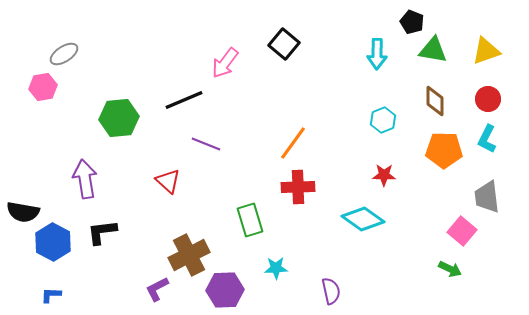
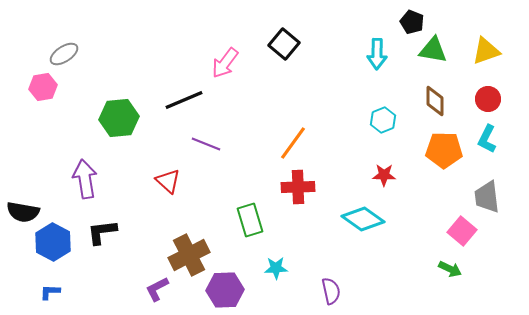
blue L-shape: moved 1 px left, 3 px up
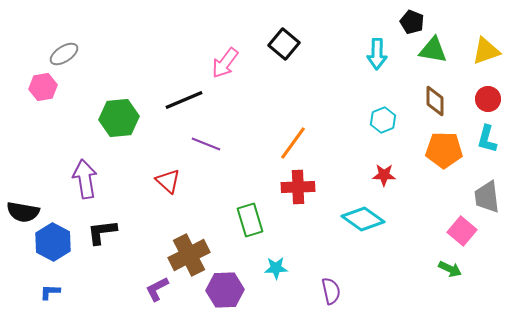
cyan L-shape: rotated 12 degrees counterclockwise
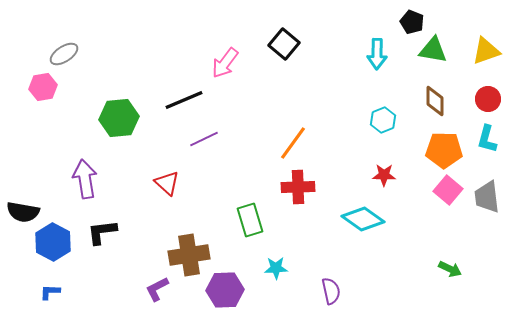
purple line: moved 2 px left, 5 px up; rotated 48 degrees counterclockwise
red triangle: moved 1 px left, 2 px down
pink square: moved 14 px left, 41 px up
brown cross: rotated 18 degrees clockwise
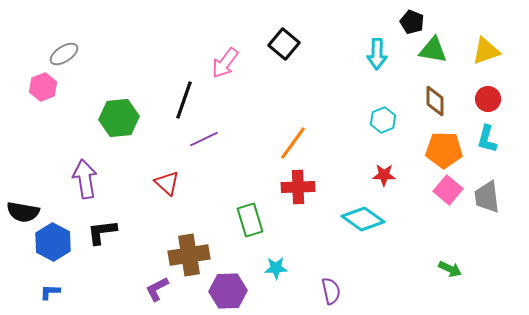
pink hexagon: rotated 12 degrees counterclockwise
black line: rotated 48 degrees counterclockwise
purple hexagon: moved 3 px right, 1 px down
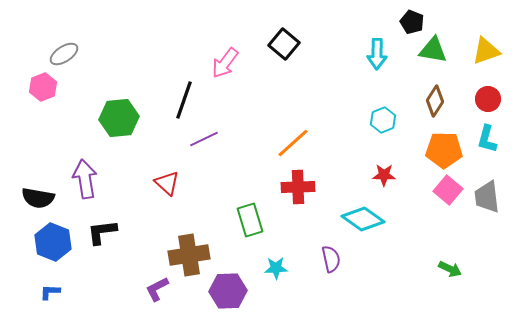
brown diamond: rotated 32 degrees clockwise
orange line: rotated 12 degrees clockwise
black semicircle: moved 15 px right, 14 px up
blue hexagon: rotated 6 degrees counterclockwise
purple semicircle: moved 32 px up
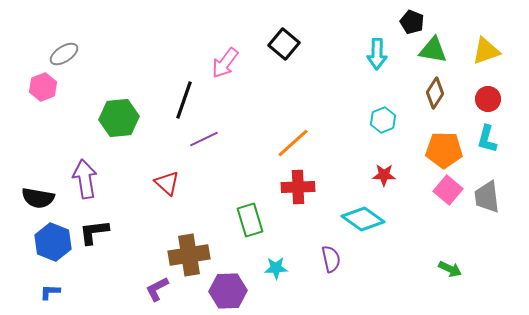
brown diamond: moved 8 px up
black L-shape: moved 8 px left
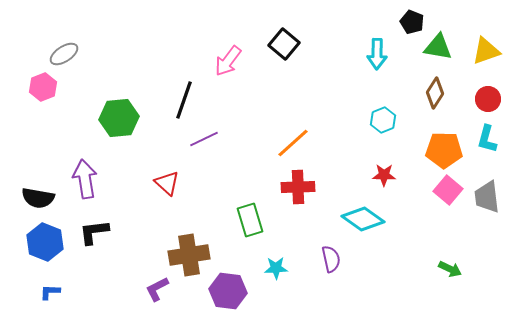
green triangle: moved 5 px right, 3 px up
pink arrow: moved 3 px right, 2 px up
blue hexagon: moved 8 px left
purple hexagon: rotated 9 degrees clockwise
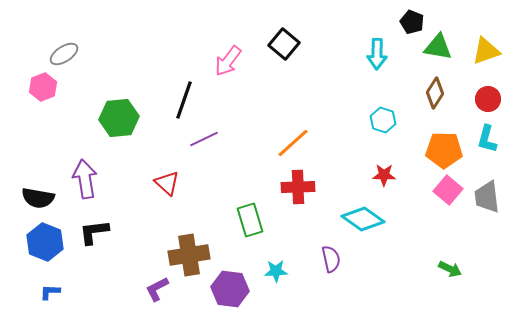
cyan hexagon: rotated 20 degrees counterclockwise
cyan star: moved 3 px down
purple hexagon: moved 2 px right, 2 px up
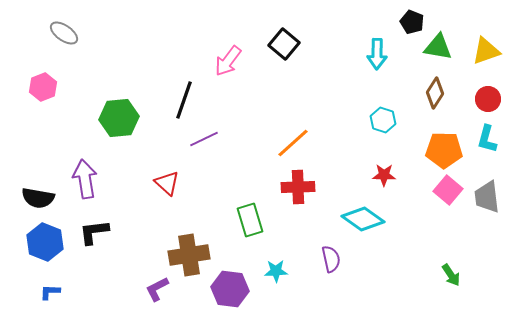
gray ellipse: moved 21 px up; rotated 68 degrees clockwise
green arrow: moved 1 px right, 6 px down; rotated 30 degrees clockwise
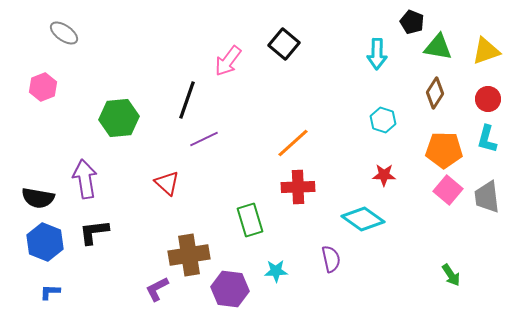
black line: moved 3 px right
